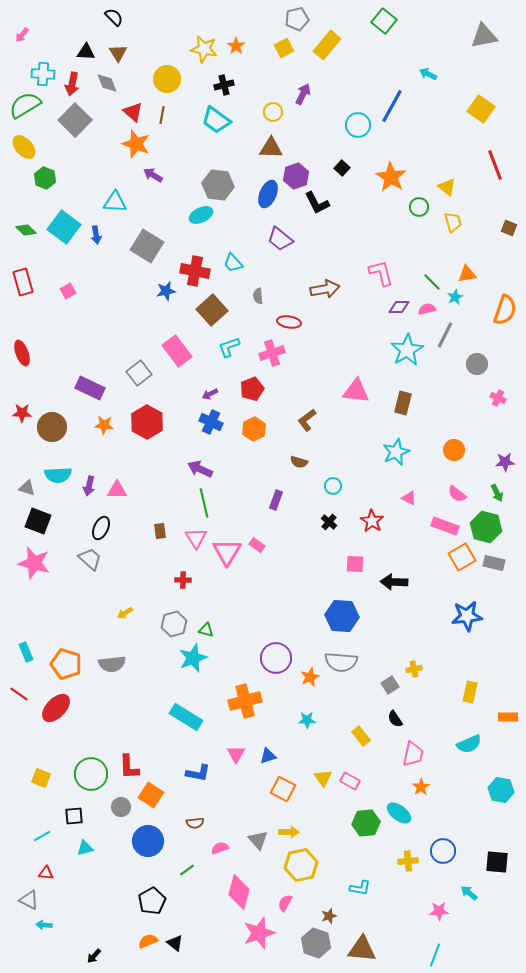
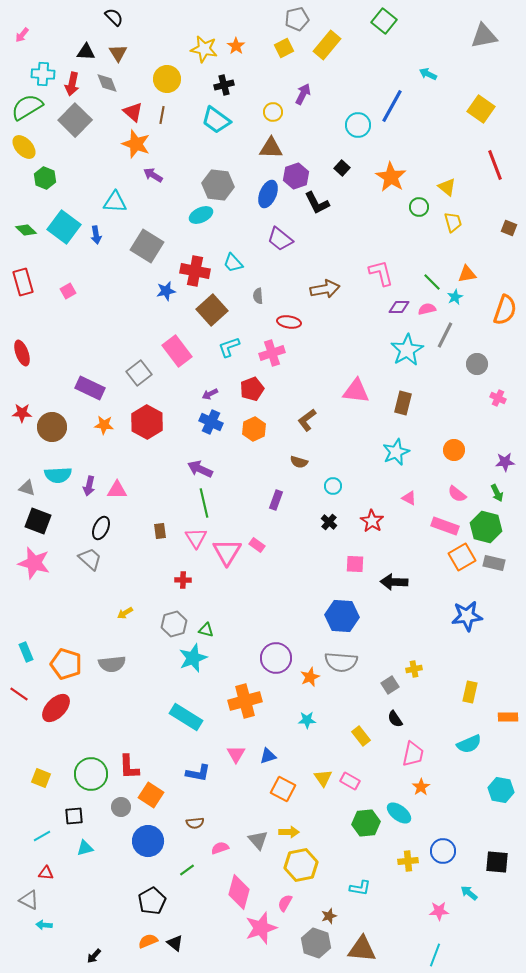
green semicircle at (25, 105): moved 2 px right, 2 px down
pink star at (259, 933): moved 2 px right, 5 px up
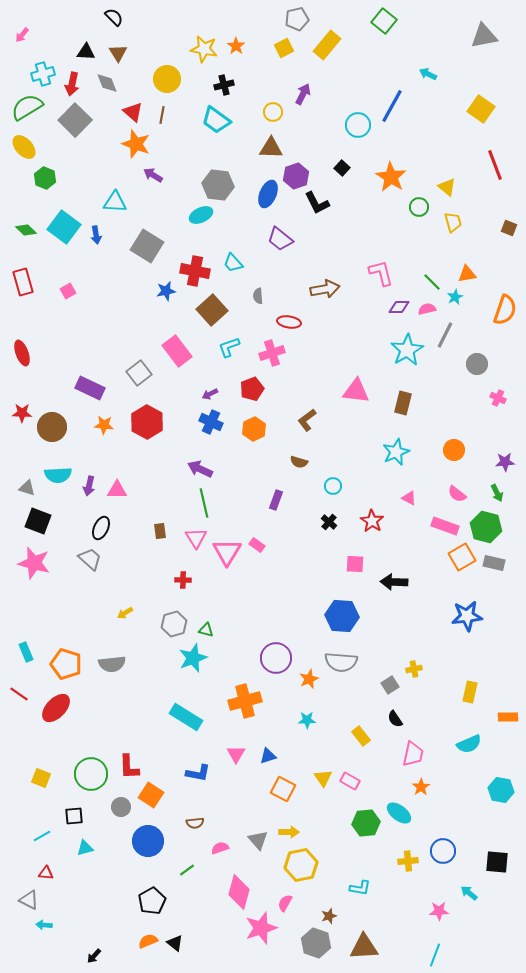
cyan cross at (43, 74): rotated 20 degrees counterclockwise
orange star at (310, 677): moved 1 px left, 2 px down
brown triangle at (362, 949): moved 2 px right, 2 px up; rotated 8 degrees counterclockwise
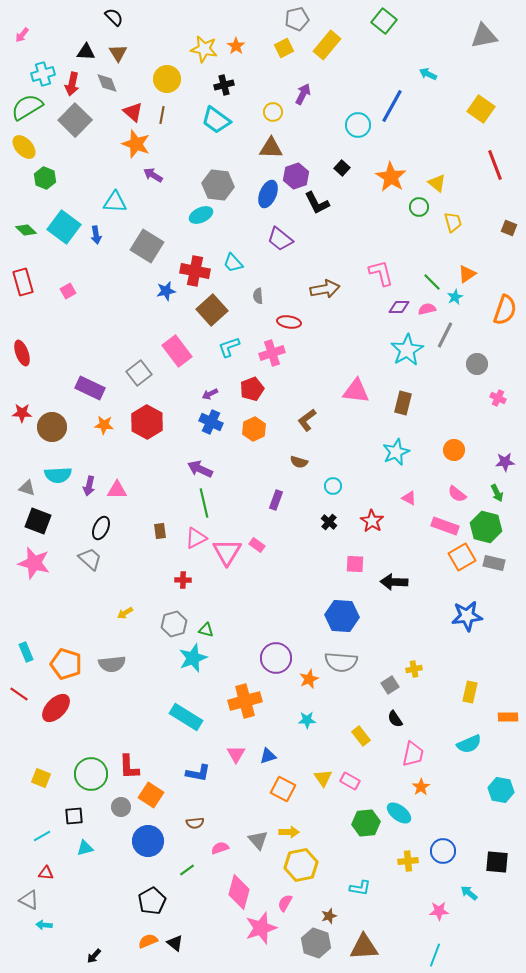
yellow triangle at (447, 187): moved 10 px left, 4 px up
orange triangle at (467, 274): rotated 24 degrees counterclockwise
pink triangle at (196, 538): rotated 35 degrees clockwise
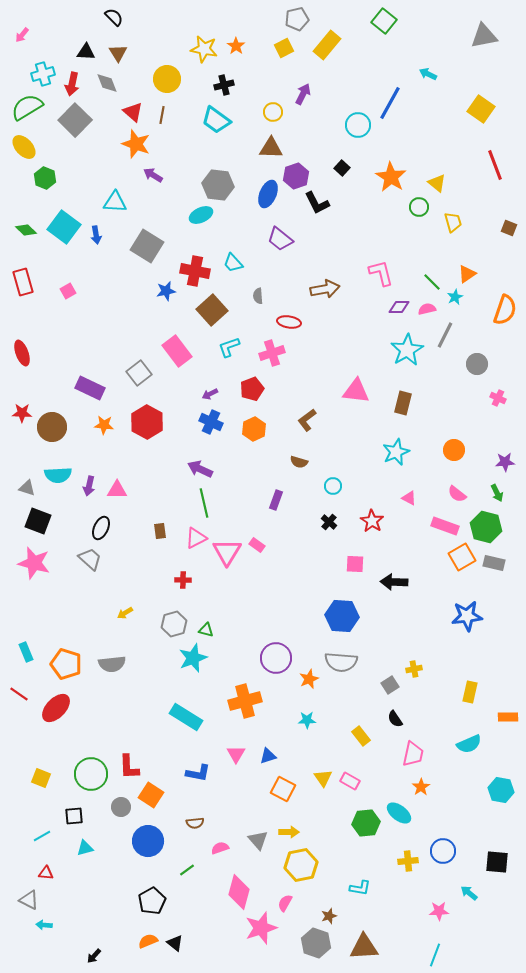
blue line at (392, 106): moved 2 px left, 3 px up
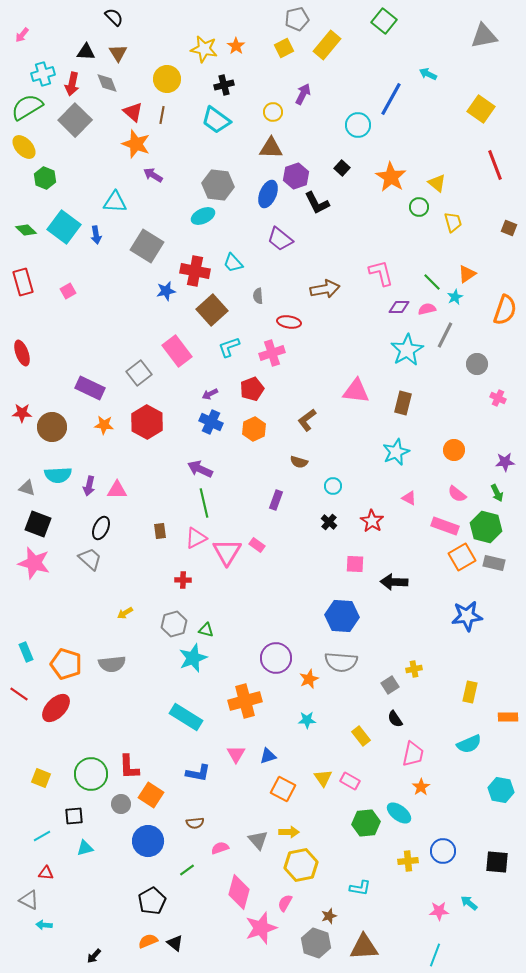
blue line at (390, 103): moved 1 px right, 4 px up
cyan ellipse at (201, 215): moved 2 px right, 1 px down
black square at (38, 521): moved 3 px down
gray circle at (121, 807): moved 3 px up
cyan arrow at (469, 893): moved 10 px down
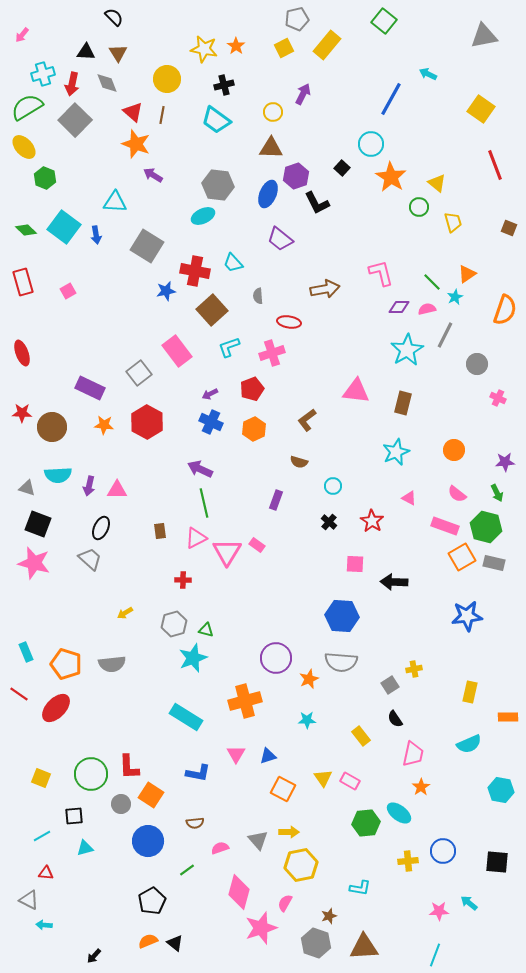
cyan circle at (358, 125): moved 13 px right, 19 px down
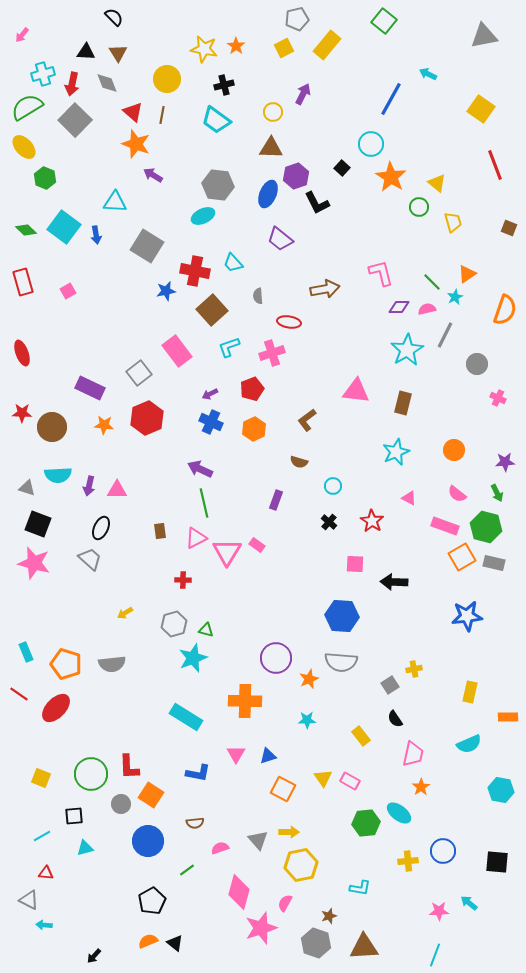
red hexagon at (147, 422): moved 4 px up; rotated 8 degrees clockwise
orange cross at (245, 701): rotated 16 degrees clockwise
